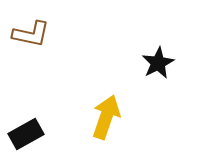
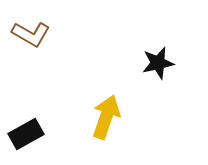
brown L-shape: rotated 18 degrees clockwise
black star: rotated 16 degrees clockwise
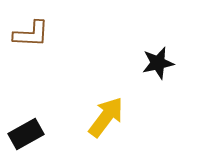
brown L-shape: rotated 27 degrees counterclockwise
yellow arrow: rotated 18 degrees clockwise
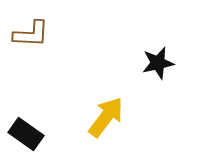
black rectangle: rotated 64 degrees clockwise
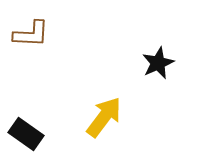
black star: rotated 12 degrees counterclockwise
yellow arrow: moved 2 px left
